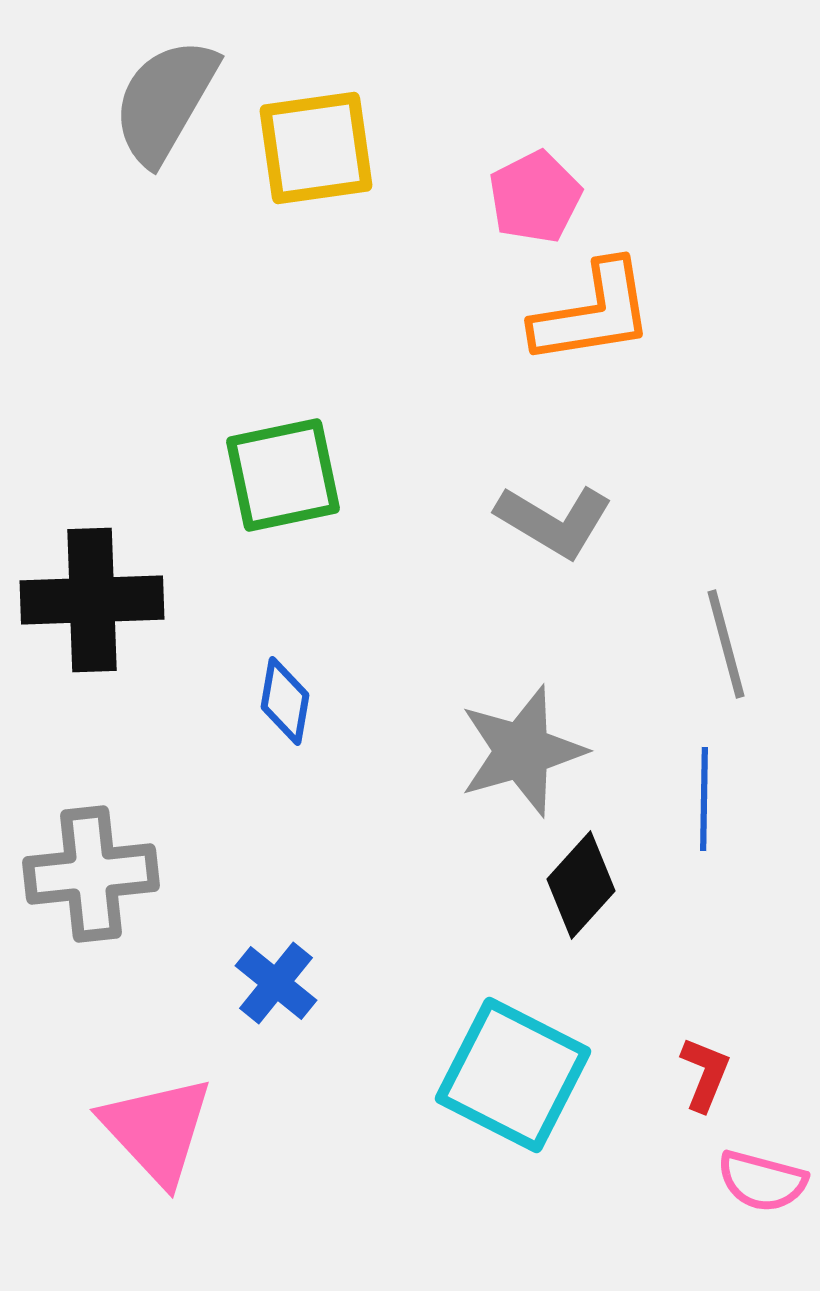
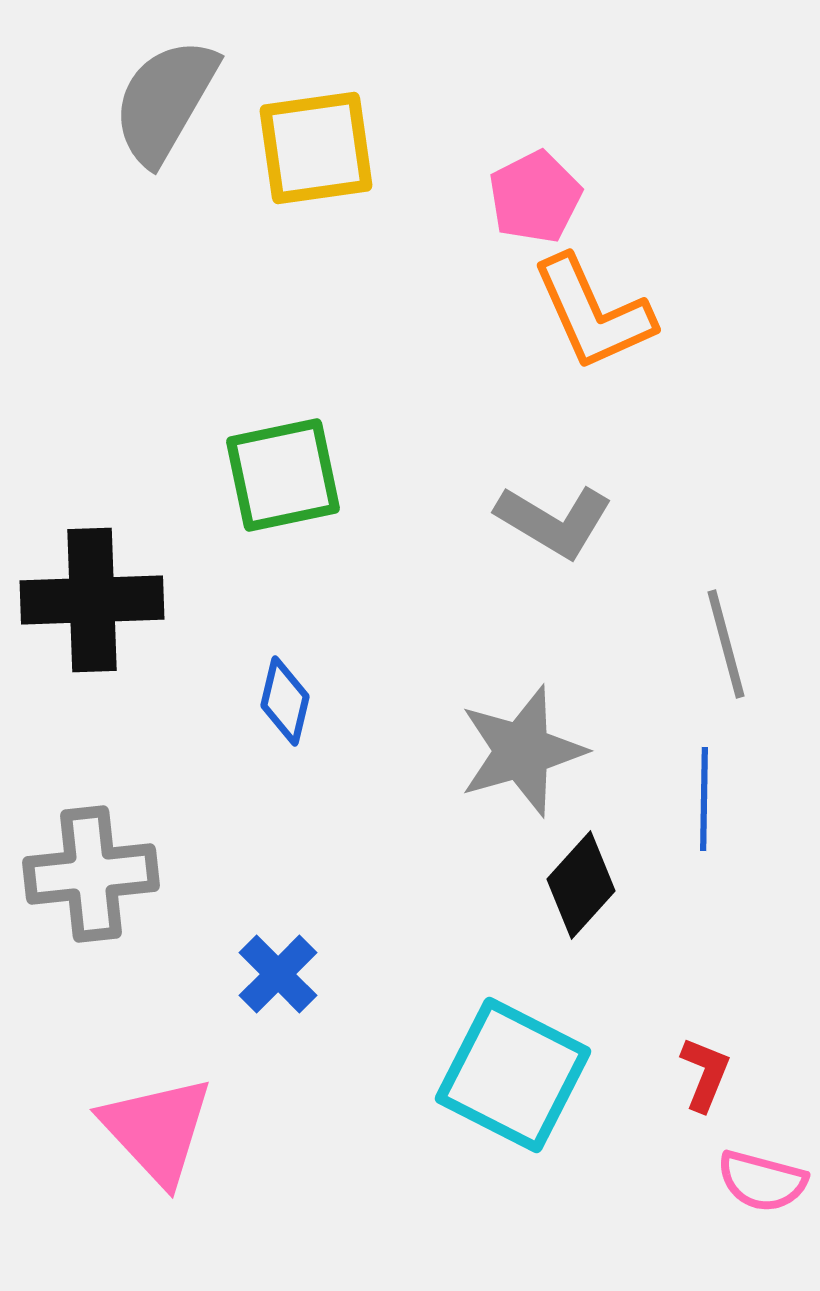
orange L-shape: rotated 75 degrees clockwise
blue diamond: rotated 4 degrees clockwise
blue cross: moved 2 px right, 9 px up; rotated 6 degrees clockwise
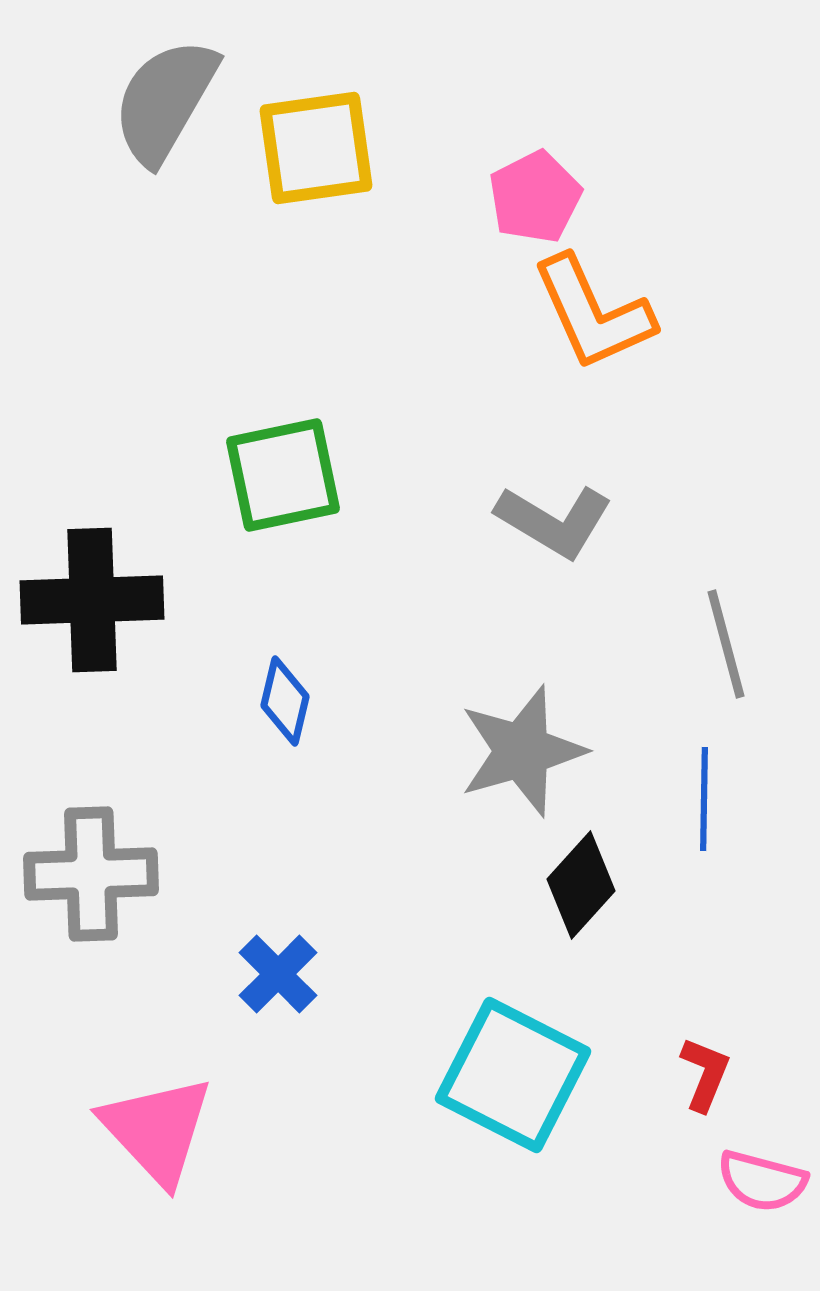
gray cross: rotated 4 degrees clockwise
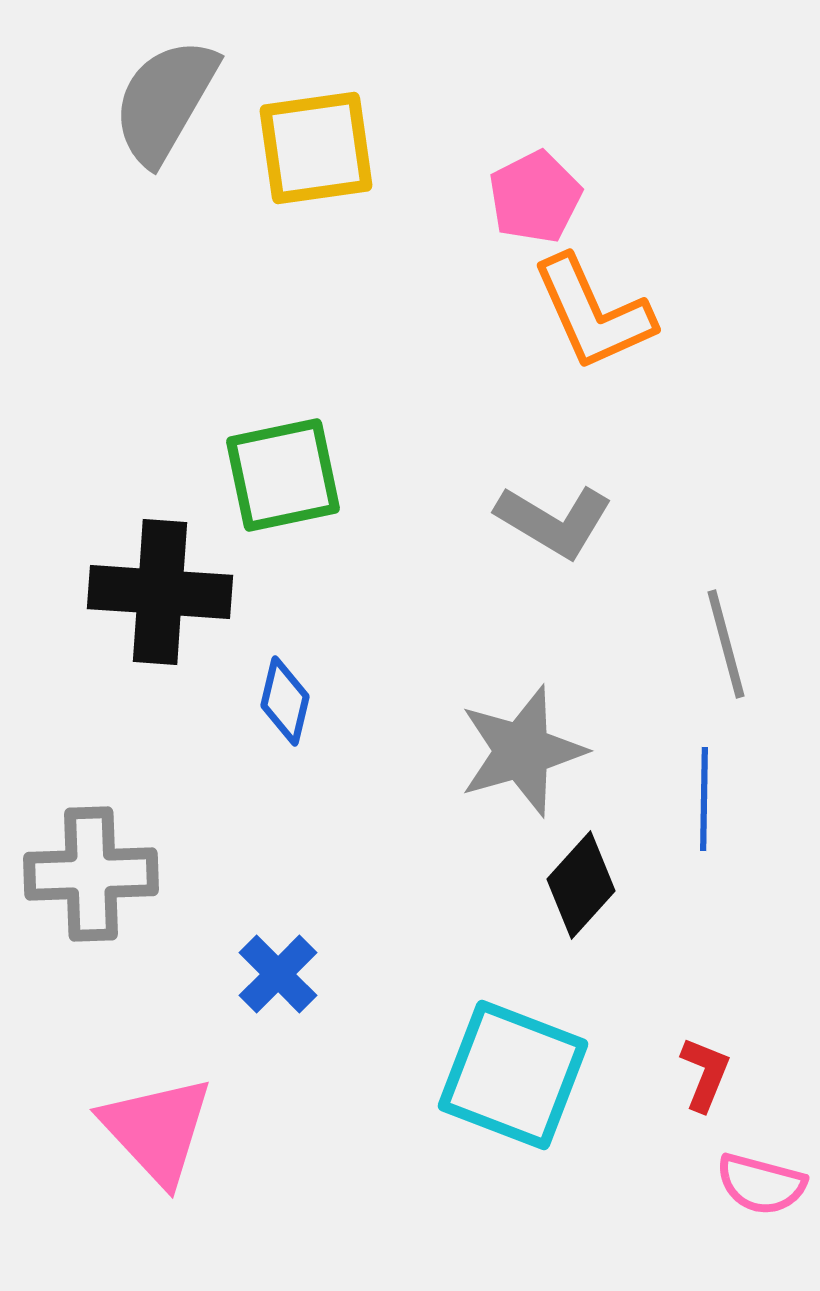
black cross: moved 68 px right, 8 px up; rotated 6 degrees clockwise
cyan square: rotated 6 degrees counterclockwise
pink semicircle: moved 1 px left, 3 px down
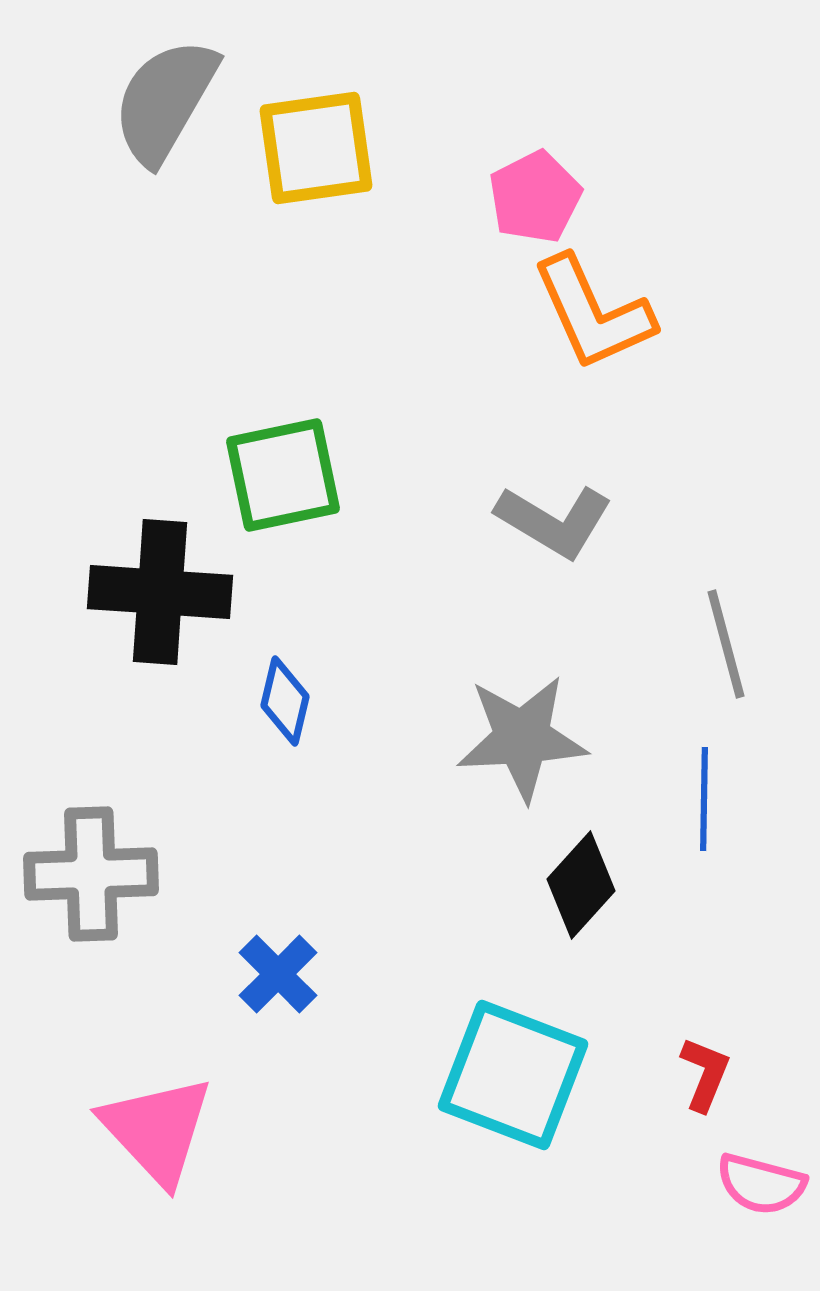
gray star: moved 13 px up; rotated 13 degrees clockwise
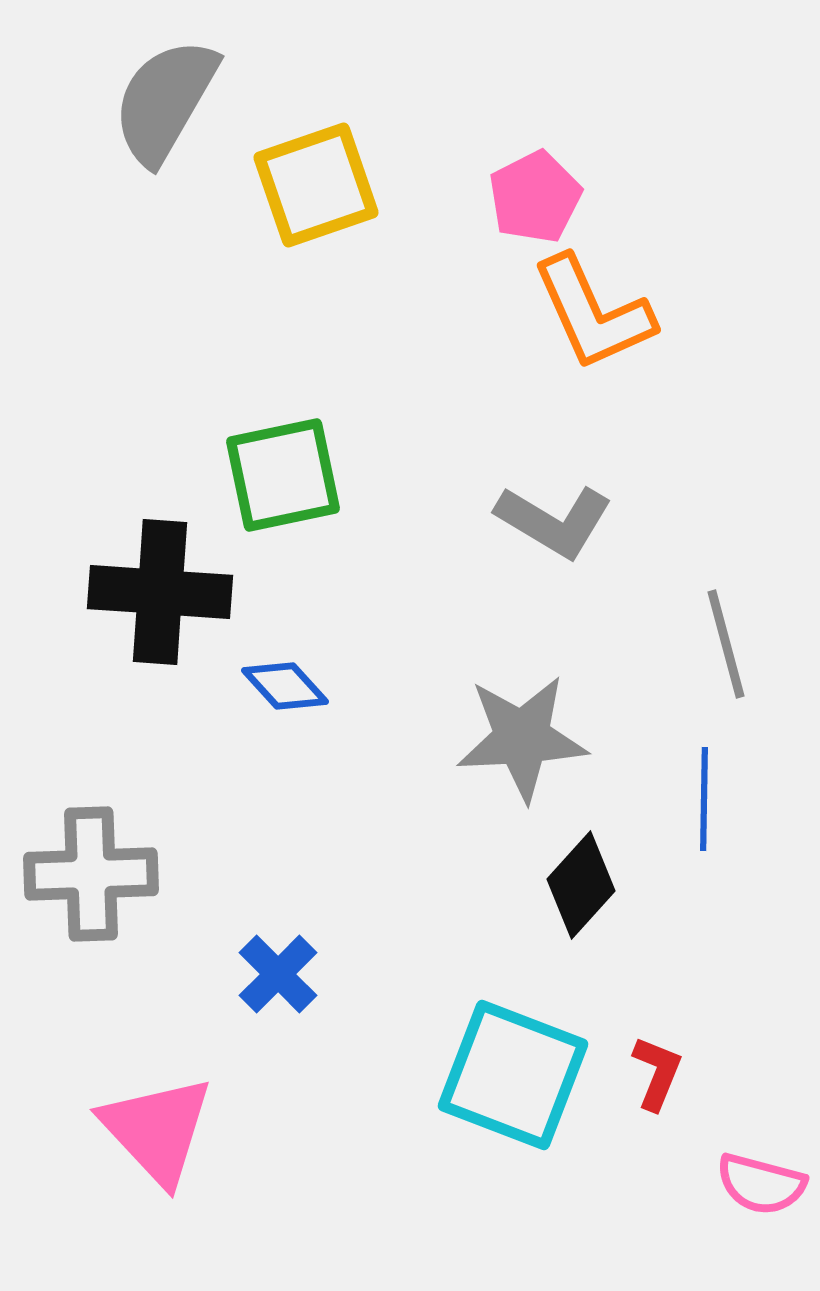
yellow square: moved 37 px down; rotated 11 degrees counterclockwise
blue diamond: moved 15 px up; rotated 56 degrees counterclockwise
red L-shape: moved 48 px left, 1 px up
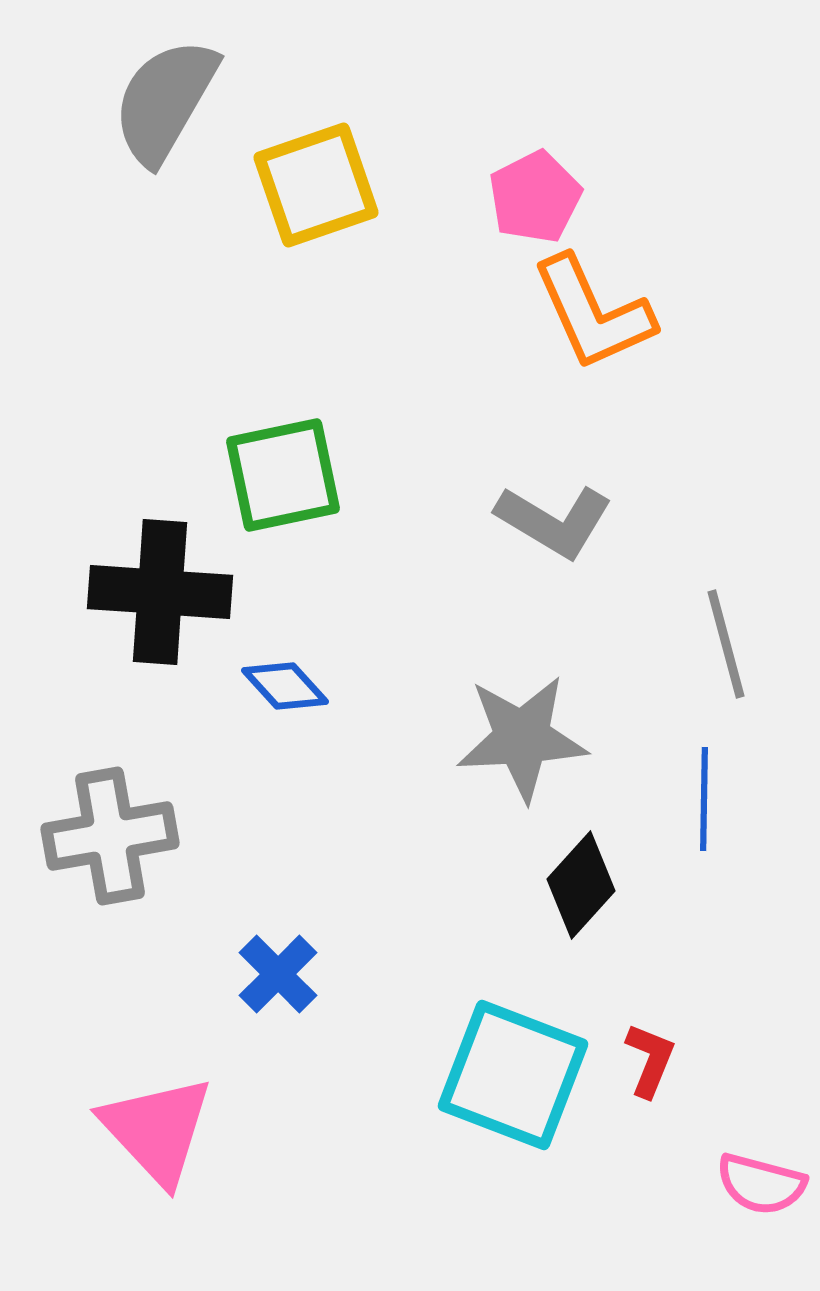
gray cross: moved 19 px right, 38 px up; rotated 8 degrees counterclockwise
red L-shape: moved 7 px left, 13 px up
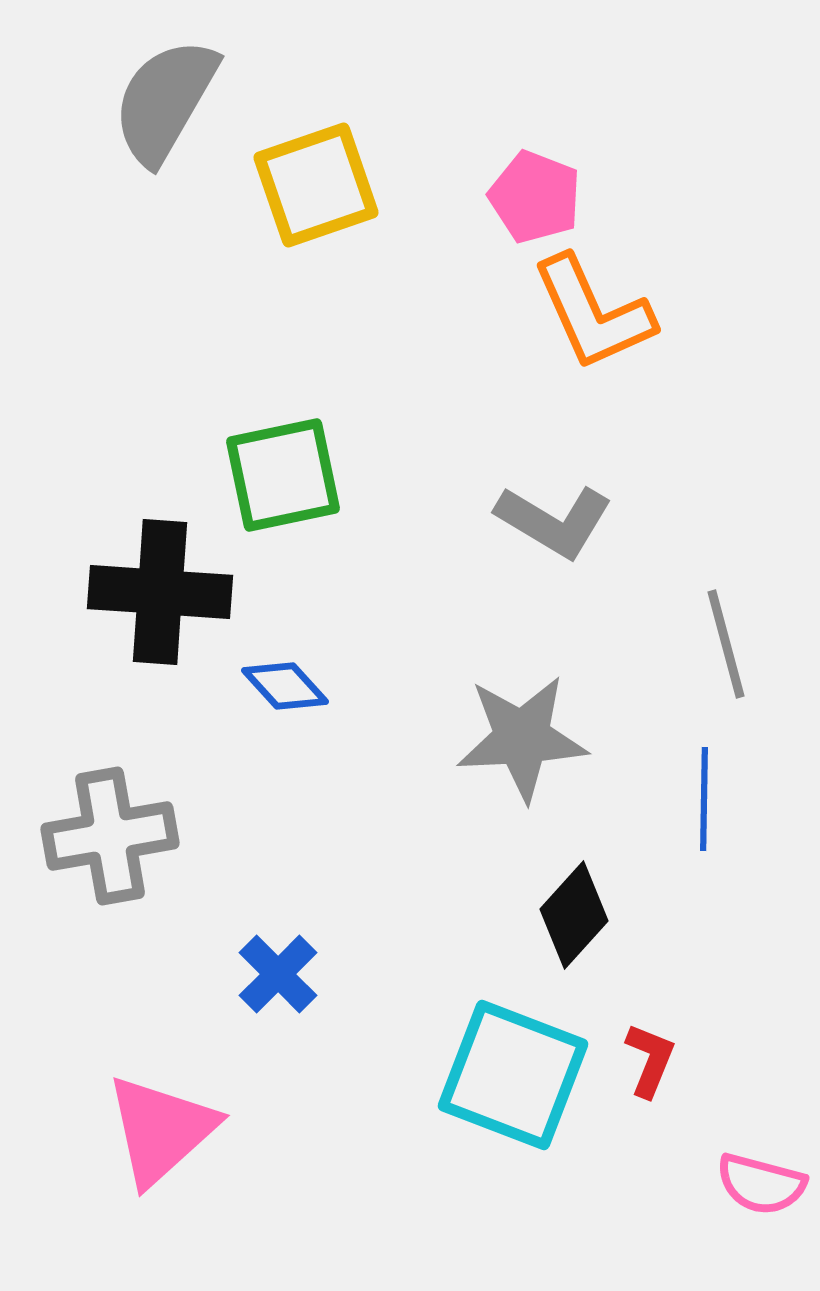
pink pentagon: rotated 24 degrees counterclockwise
black diamond: moved 7 px left, 30 px down
pink triangle: moved 4 px right; rotated 31 degrees clockwise
